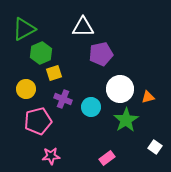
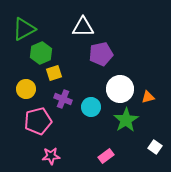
pink rectangle: moved 1 px left, 2 px up
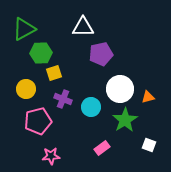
green hexagon: rotated 20 degrees clockwise
green star: moved 1 px left
white square: moved 6 px left, 2 px up; rotated 16 degrees counterclockwise
pink rectangle: moved 4 px left, 8 px up
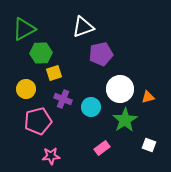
white triangle: rotated 20 degrees counterclockwise
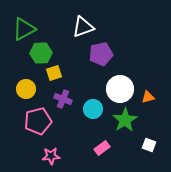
cyan circle: moved 2 px right, 2 px down
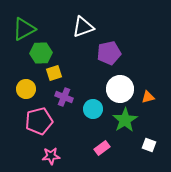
purple pentagon: moved 8 px right, 1 px up
purple cross: moved 1 px right, 2 px up
pink pentagon: moved 1 px right
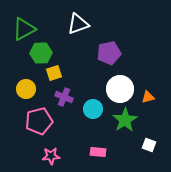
white triangle: moved 5 px left, 3 px up
pink rectangle: moved 4 px left, 4 px down; rotated 42 degrees clockwise
